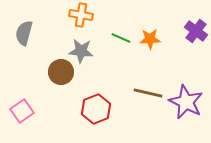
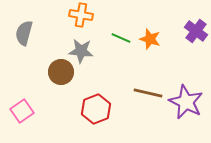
orange star: rotated 20 degrees clockwise
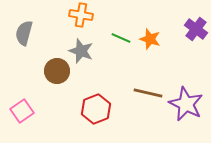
purple cross: moved 2 px up
gray star: rotated 15 degrees clockwise
brown circle: moved 4 px left, 1 px up
purple star: moved 2 px down
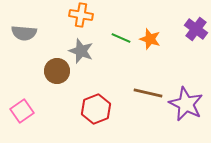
gray semicircle: rotated 100 degrees counterclockwise
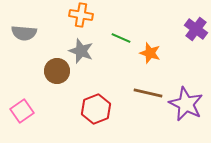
orange star: moved 14 px down
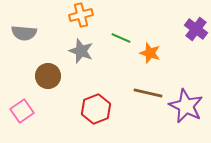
orange cross: rotated 25 degrees counterclockwise
brown circle: moved 9 px left, 5 px down
purple star: moved 2 px down
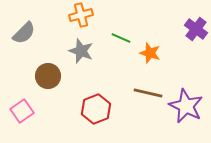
gray semicircle: rotated 50 degrees counterclockwise
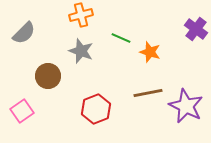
orange star: moved 1 px up
brown line: rotated 24 degrees counterclockwise
